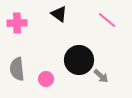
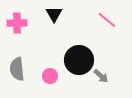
black triangle: moved 5 px left; rotated 24 degrees clockwise
pink circle: moved 4 px right, 3 px up
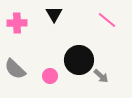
gray semicircle: moved 2 px left; rotated 40 degrees counterclockwise
